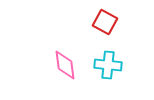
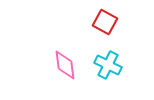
cyan cross: rotated 20 degrees clockwise
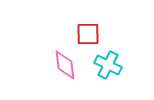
red square: moved 17 px left, 12 px down; rotated 30 degrees counterclockwise
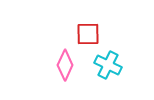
pink diamond: rotated 32 degrees clockwise
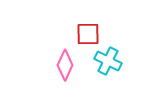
cyan cross: moved 4 px up
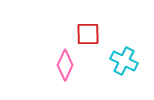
cyan cross: moved 16 px right
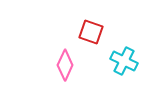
red square: moved 3 px right, 2 px up; rotated 20 degrees clockwise
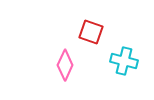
cyan cross: rotated 12 degrees counterclockwise
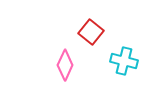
red square: rotated 20 degrees clockwise
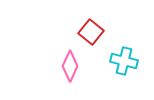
pink diamond: moved 5 px right, 1 px down
